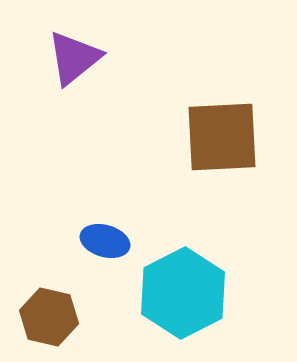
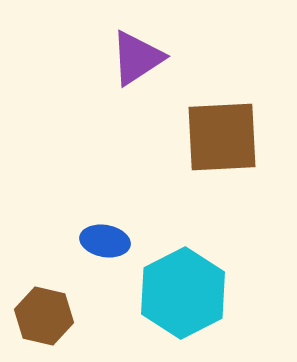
purple triangle: moved 63 px right; rotated 6 degrees clockwise
blue ellipse: rotated 6 degrees counterclockwise
brown hexagon: moved 5 px left, 1 px up
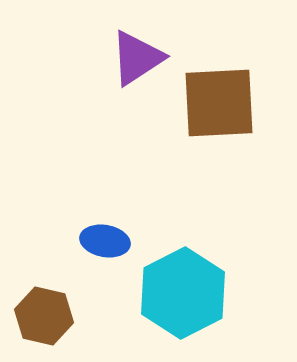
brown square: moved 3 px left, 34 px up
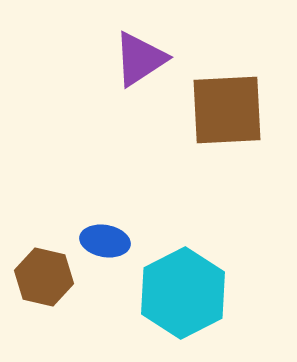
purple triangle: moved 3 px right, 1 px down
brown square: moved 8 px right, 7 px down
brown hexagon: moved 39 px up
